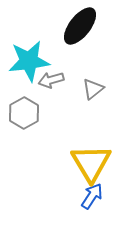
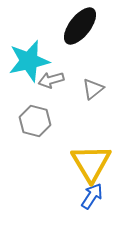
cyan star: rotated 6 degrees counterclockwise
gray hexagon: moved 11 px right, 8 px down; rotated 16 degrees counterclockwise
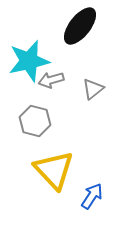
yellow triangle: moved 37 px left, 7 px down; rotated 12 degrees counterclockwise
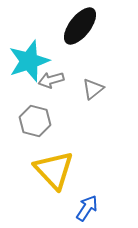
cyan star: rotated 6 degrees counterclockwise
blue arrow: moved 5 px left, 12 px down
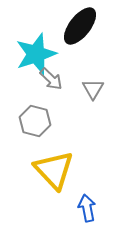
cyan star: moved 7 px right, 7 px up
gray arrow: moved 1 px up; rotated 120 degrees counterclockwise
gray triangle: rotated 20 degrees counterclockwise
blue arrow: rotated 44 degrees counterclockwise
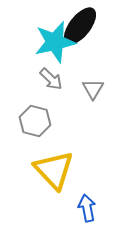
cyan star: moved 19 px right, 12 px up; rotated 6 degrees clockwise
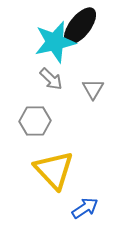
gray hexagon: rotated 16 degrees counterclockwise
blue arrow: moved 2 px left; rotated 68 degrees clockwise
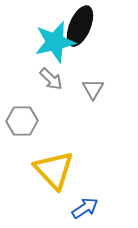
black ellipse: rotated 15 degrees counterclockwise
gray hexagon: moved 13 px left
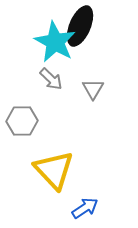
cyan star: rotated 30 degrees counterclockwise
